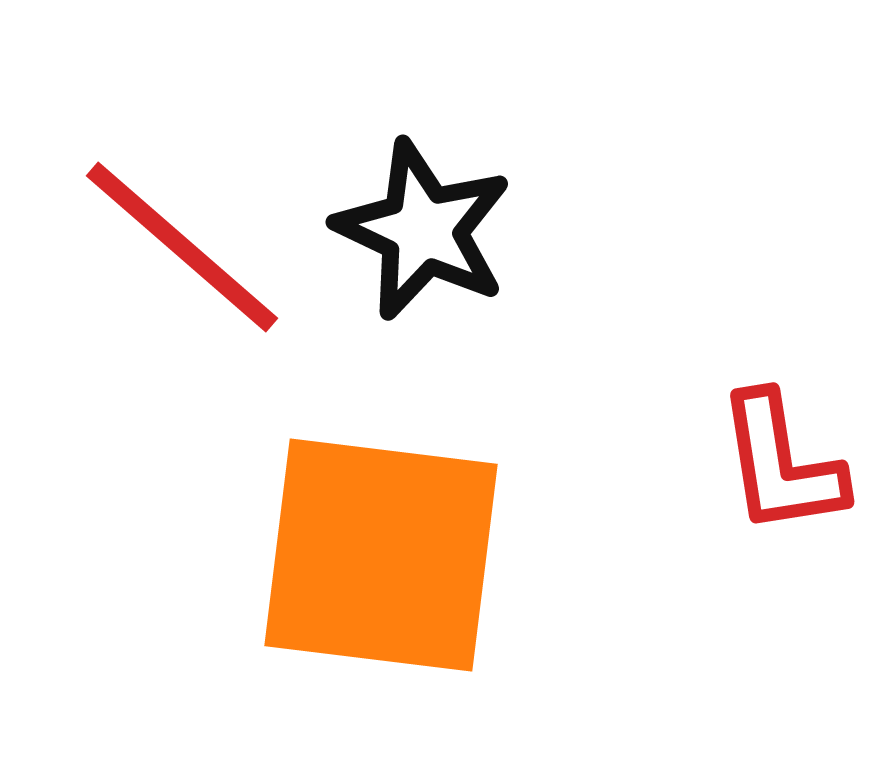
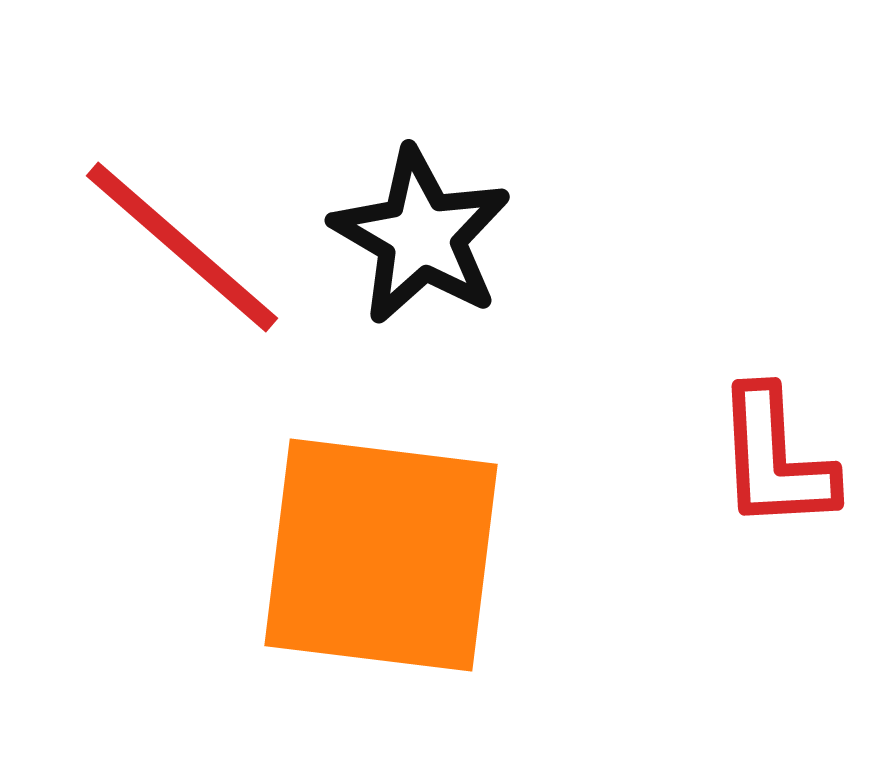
black star: moved 2 px left, 6 px down; rotated 5 degrees clockwise
red L-shape: moved 6 px left, 5 px up; rotated 6 degrees clockwise
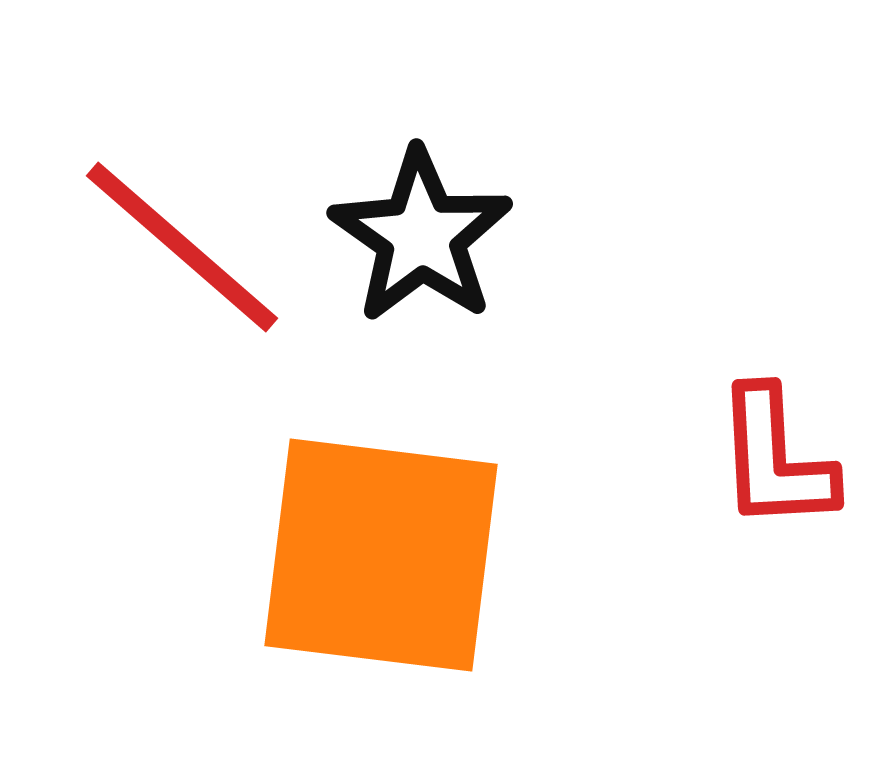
black star: rotated 5 degrees clockwise
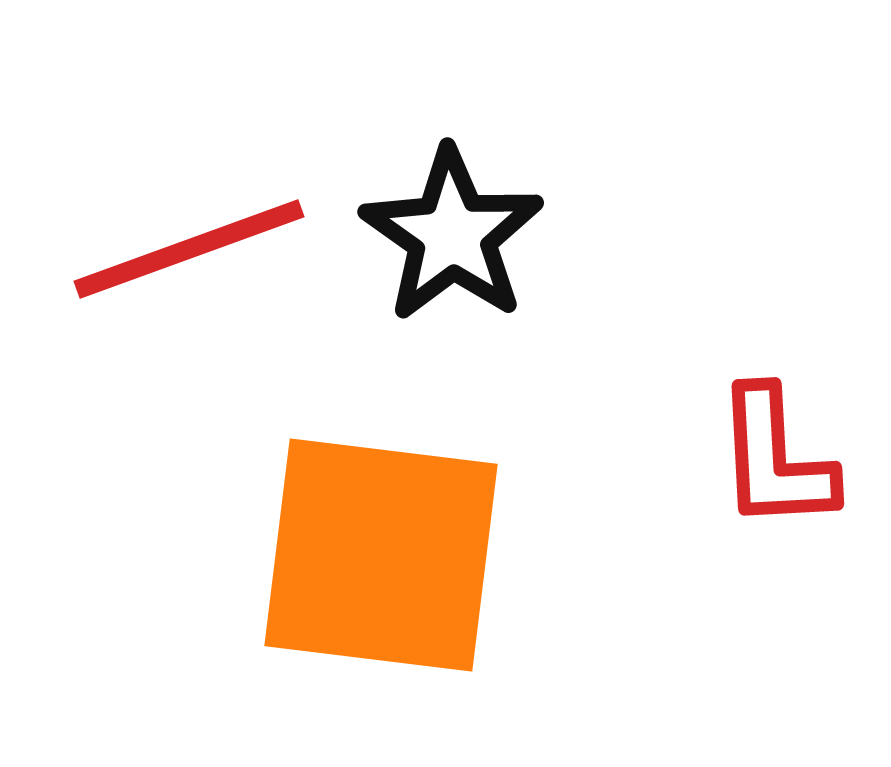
black star: moved 31 px right, 1 px up
red line: moved 7 px right, 2 px down; rotated 61 degrees counterclockwise
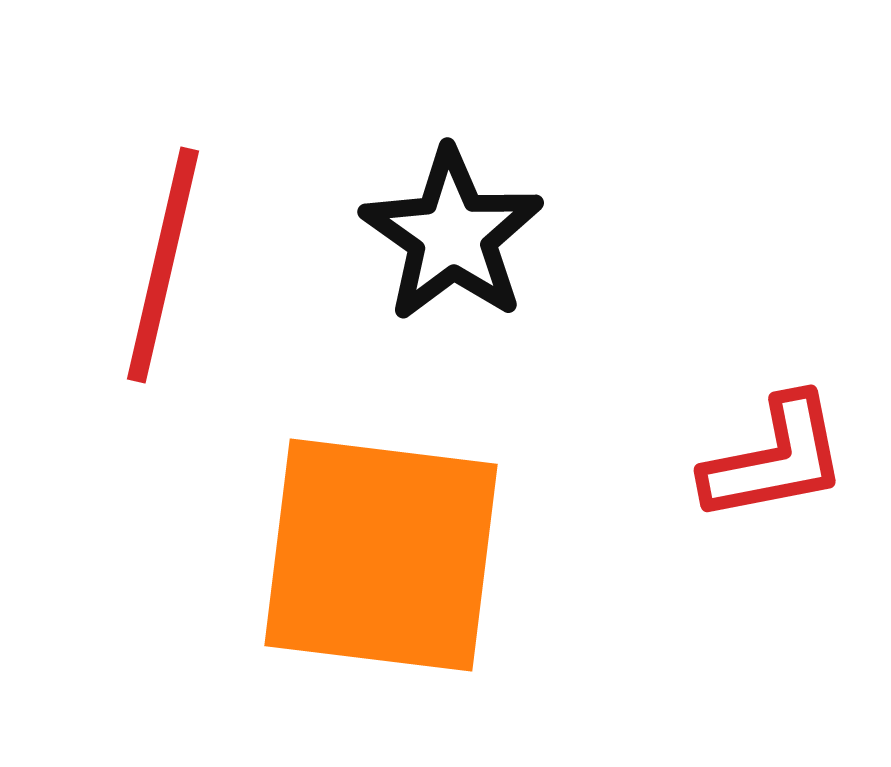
red line: moved 26 px left, 16 px down; rotated 57 degrees counterclockwise
red L-shape: rotated 98 degrees counterclockwise
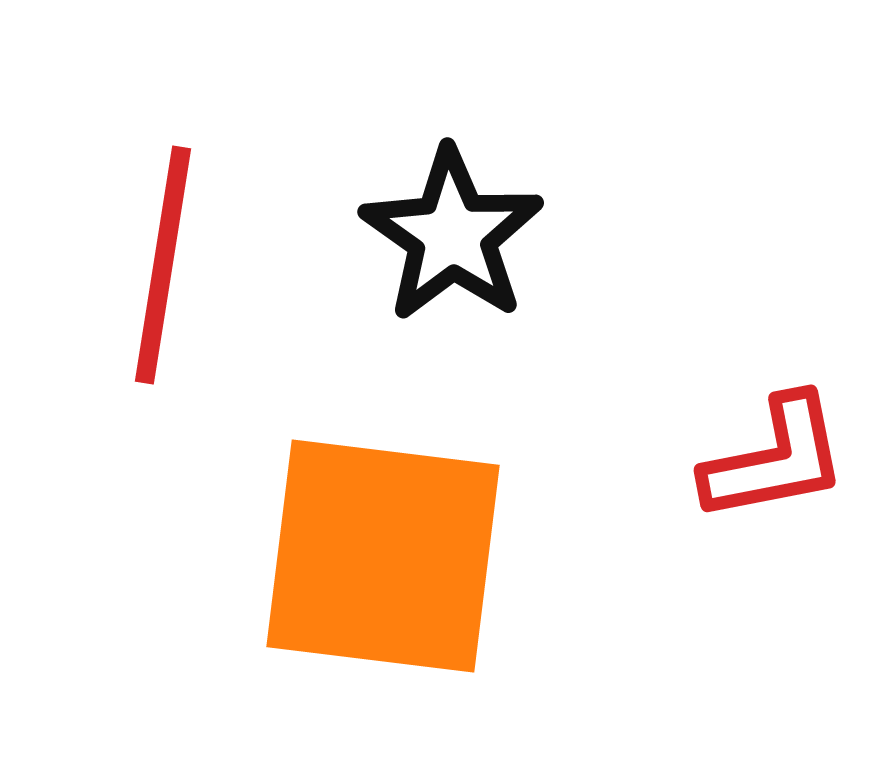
red line: rotated 4 degrees counterclockwise
orange square: moved 2 px right, 1 px down
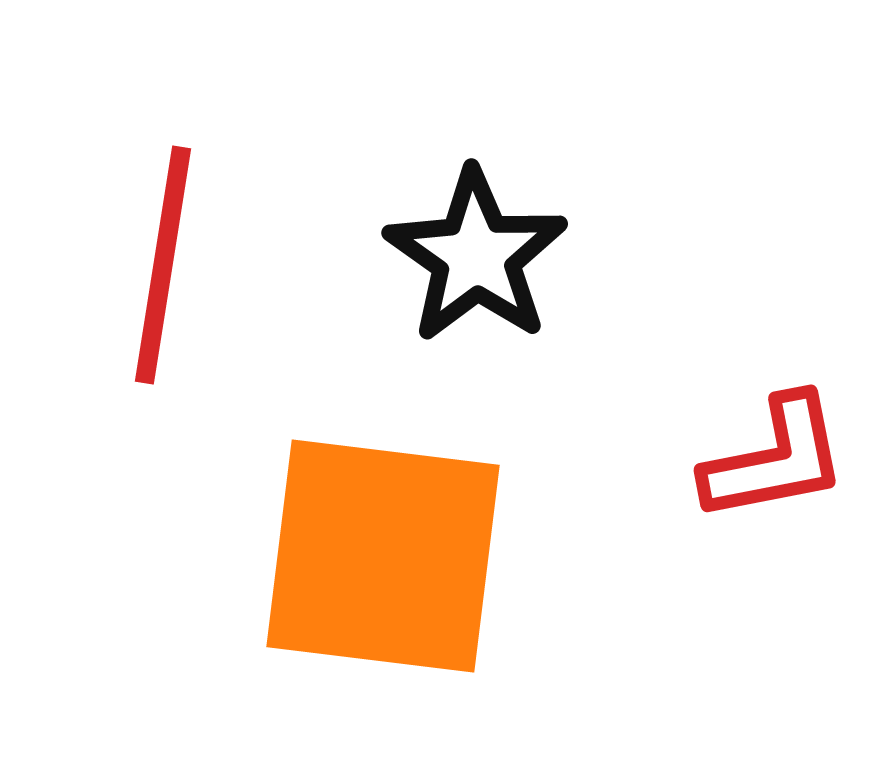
black star: moved 24 px right, 21 px down
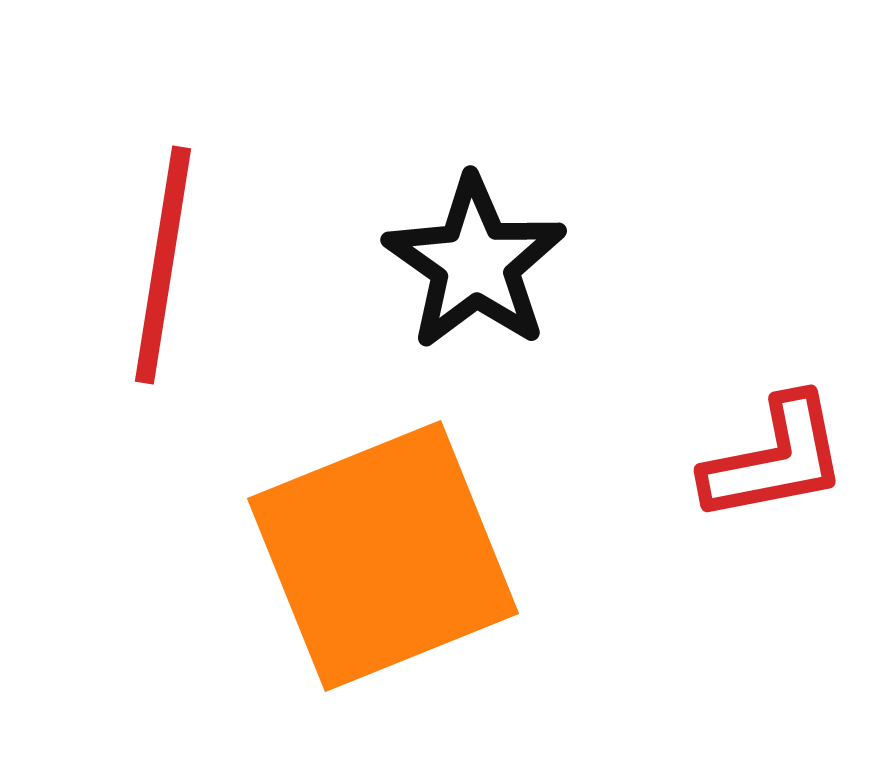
black star: moved 1 px left, 7 px down
orange square: rotated 29 degrees counterclockwise
